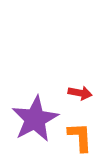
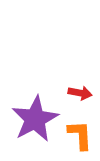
orange L-shape: moved 2 px up
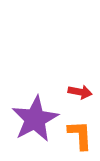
red arrow: moved 1 px up
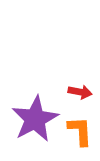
orange L-shape: moved 4 px up
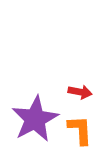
orange L-shape: moved 1 px up
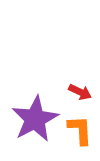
red arrow: rotated 15 degrees clockwise
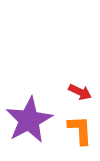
purple star: moved 6 px left, 1 px down
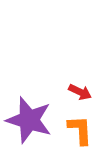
purple star: rotated 27 degrees counterclockwise
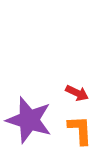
red arrow: moved 3 px left, 1 px down
